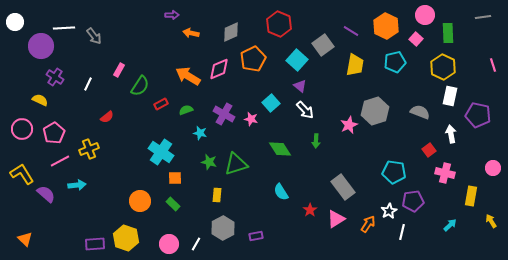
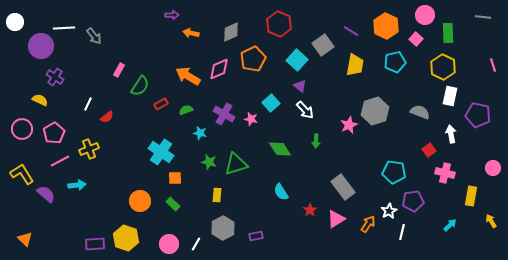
gray line at (483, 17): rotated 14 degrees clockwise
white line at (88, 84): moved 20 px down
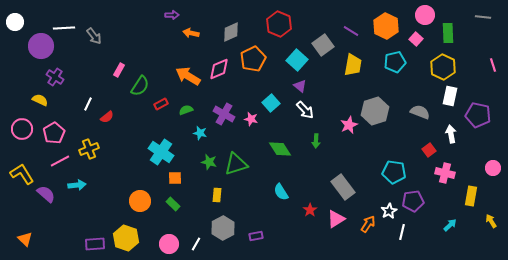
yellow trapezoid at (355, 65): moved 2 px left
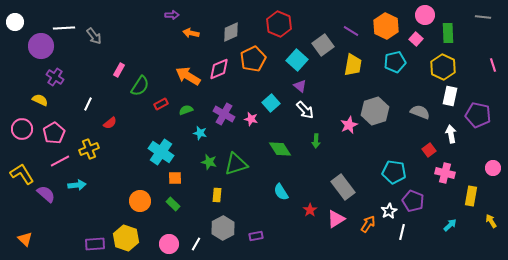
red semicircle at (107, 117): moved 3 px right, 6 px down
purple pentagon at (413, 201): rotated 30 degrees clockwise
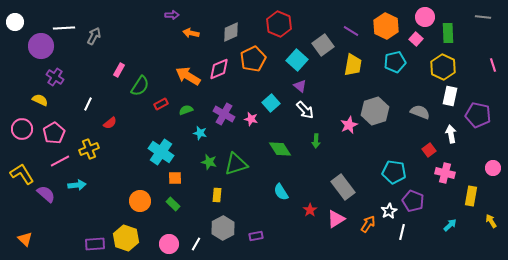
pink circle at (425, 15): moved 2 px down
gray arrow at (94, 36): rotated 114 degrees counterclockwise
